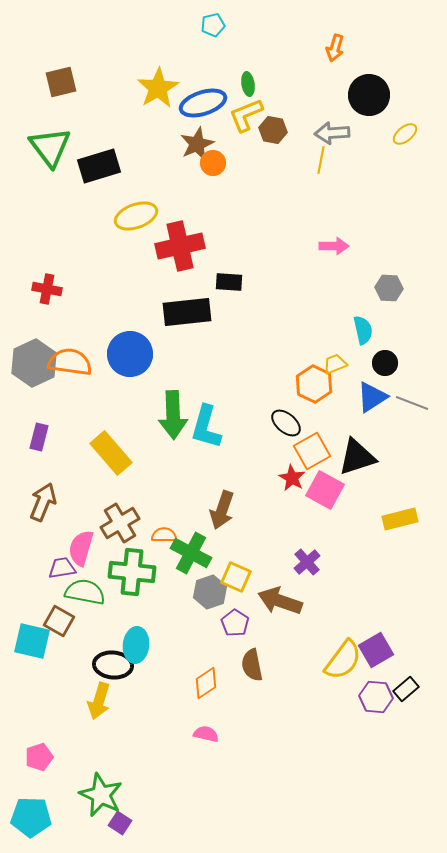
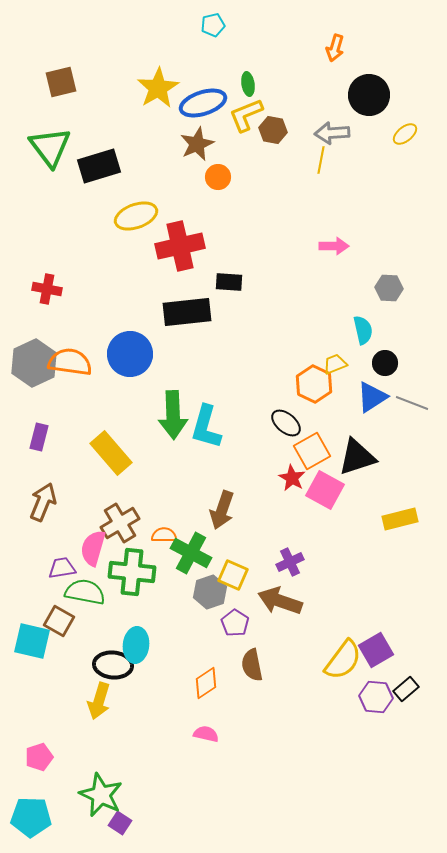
orange circle at (213, 163): moved 5 px right, 14 px down
pink semicircle at (81, 548): moved 12 px right
purple cross at (307, 562): moved 17 px left; rotated 16 degrees clockwise
yellow square at (236, 577): moved 3 px left, 2 px up
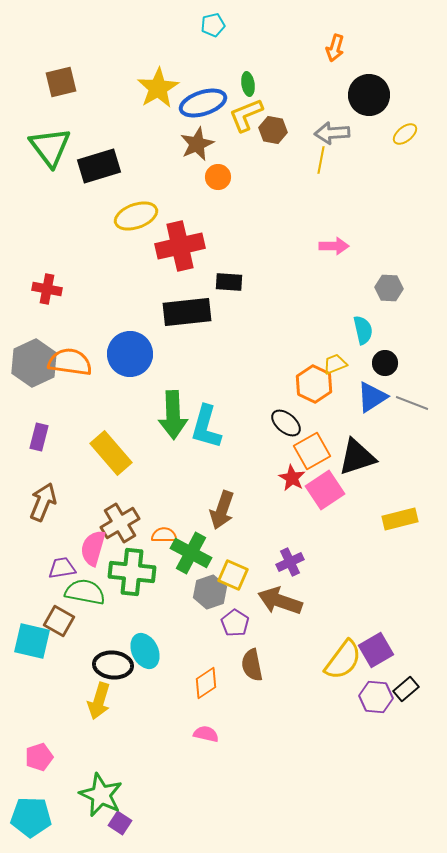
pink square at (325, 490): rotated 27 degrees clockwise
cyan ellipse at (136, 645): moved 9 px right, 6 px down; rotated 32 degrees counterclockwise
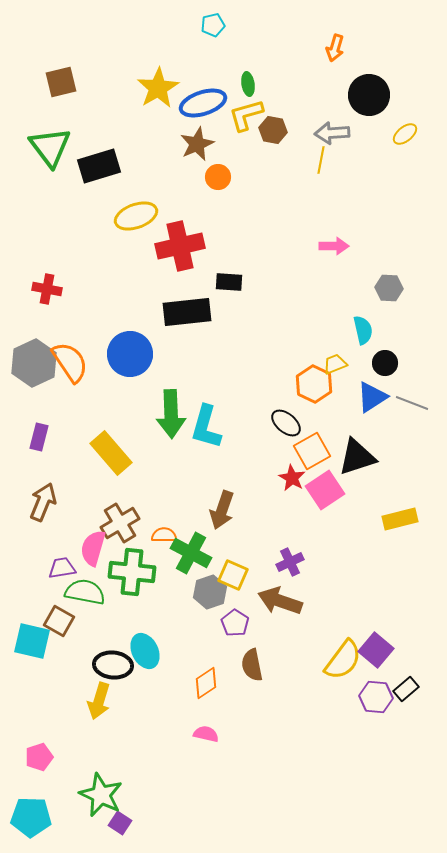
yellow L-shape at (246, 115): rotated 6 degrees clockwise
orange semicircle at (70, 362): rotated 48 degrees clockwise
green arrow at (173, 415): moved 2 px left, 1 px up
purple square at (376, 650): rotated 20 degrees counterclockwise
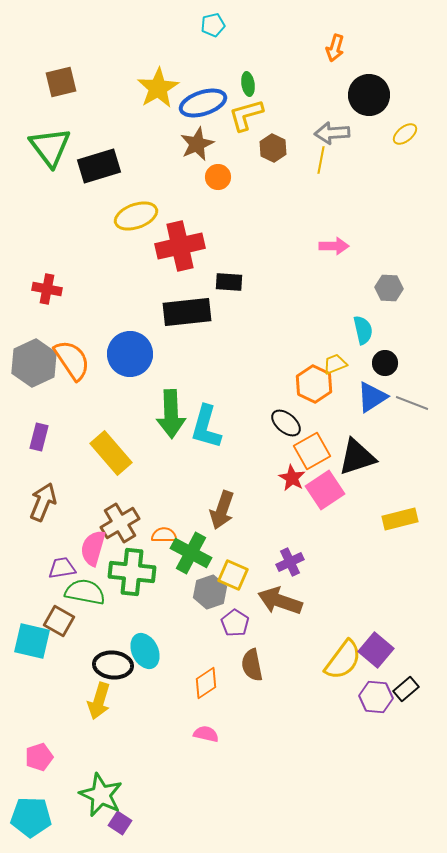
brown hexagon at (273, 130): moved 18 px down; rotated 16 degrees clockwise
orange semicircle at (70, 362): moved 2 px right, 2 px up
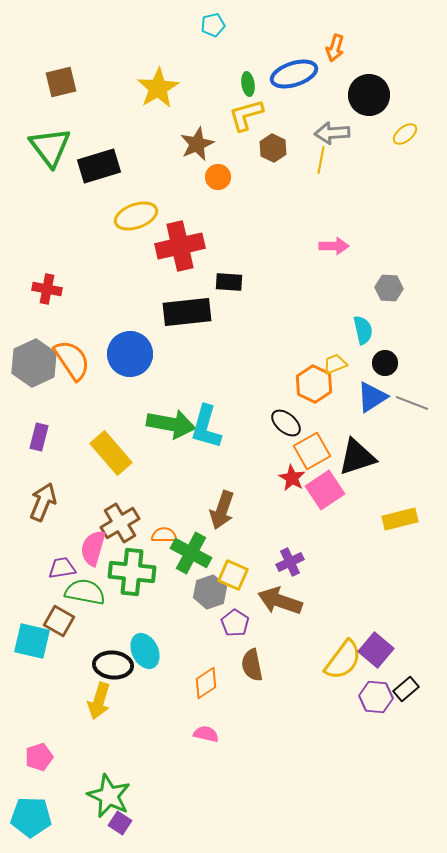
blue ellipse at (203, 103): moved 91 px right, 29 px up
green arrow at (171, 414): moved 10 px down; rotated 78 degrees counterclockwise
green star at (101, 795): moved 8 px right, 1 px down
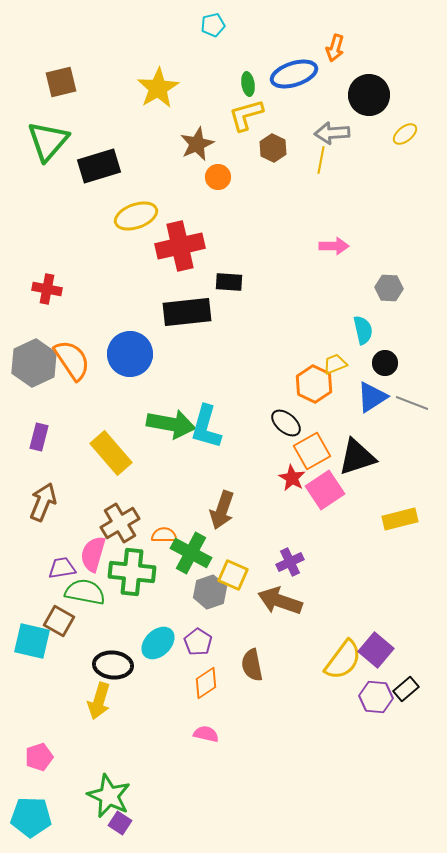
green triangle at (50, 147): moved 2 px left, 6 px up; rotated 18 degrees clockwise
pink semicircle at (93, 548): moved 6 px down
purple pentagon at (235, 623): moved 37 px left, 19 px down
cyan ellipse at (145, 651): moved 13 px right, 8 px up; rotated 72 degrees clockwise
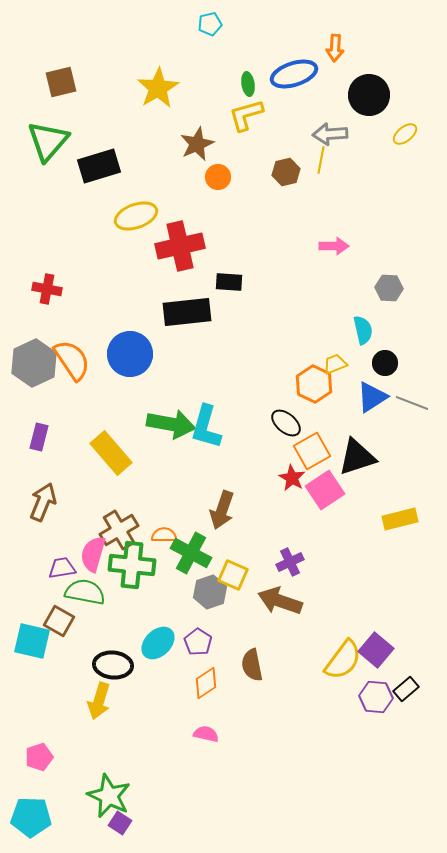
cyan pentagon at (213, 25): moved 3 px left, 1 px up
orange arrow at (335, 48): rotated 12 degrees counterclockwise
gray arrow at (332, 133): moved 2 px left, 1 px down
brown hexagon at (273, 148): moved 13 px right, 24 px down; rotated 20 degrees clockwise
brown cross at (120, 523): moved 1 px left, 7 px down
green cross at (132, 572): moved 7 px up
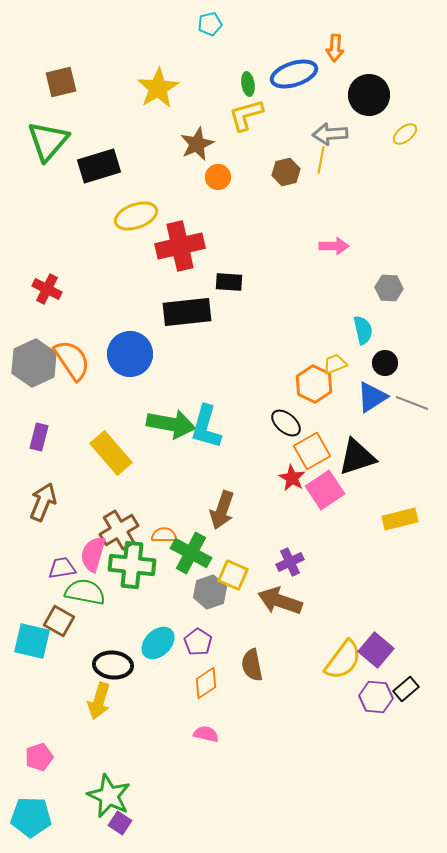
red cross at (47, 289): rotated 16 degrees clockwise
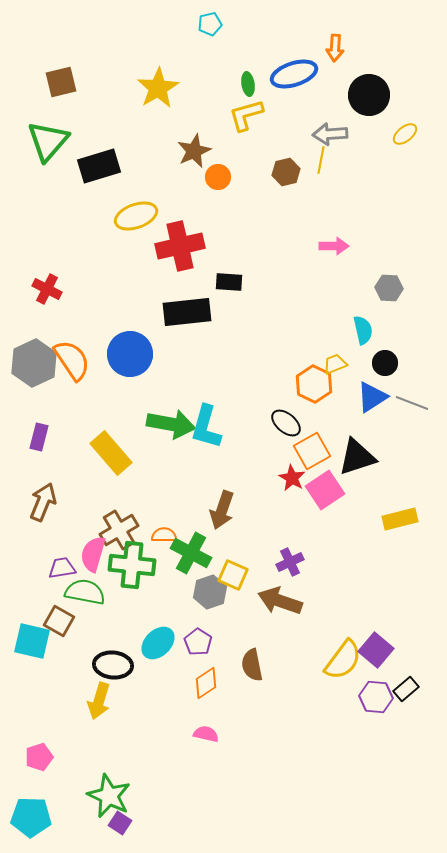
brown star at (197, 144): moved 3 px left, 7 px down
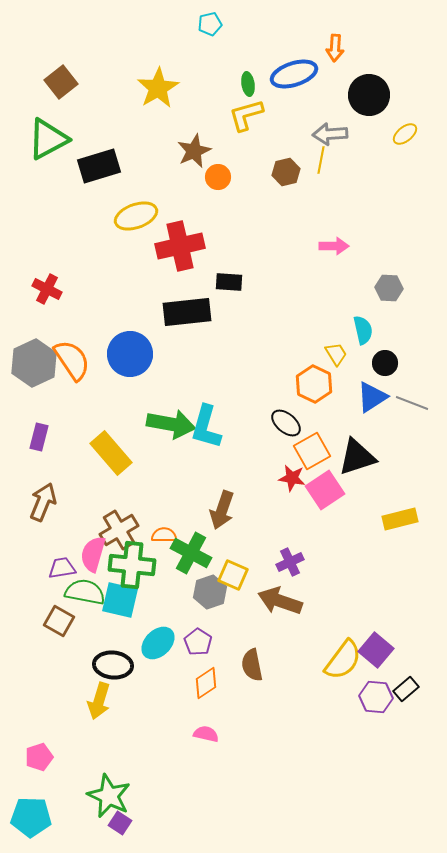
brown square at (61, 82): rotated 24 degrees counterclockwise
green triangle at (48, 141): moved 2 px up; rotated 21 degrees clockwise
yellow trapezoid at (335, 364): moved 1 px right, 10 px up; rotated 80 degrees clockwise
red star at (292, 478): rotated 20 degrees counterclockwise
cyan square at (32, 641): moved 88 px right, 41 px up
